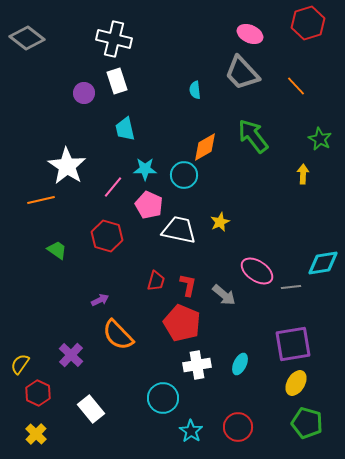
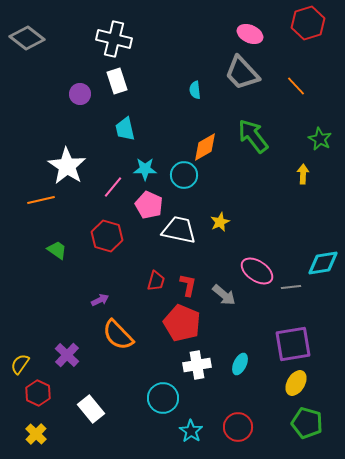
purple circle at (84, 93): moved 4 px left, 1 px down
purple cross at (71, 355): moved 4 px left
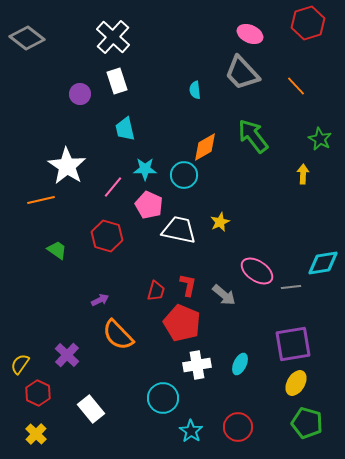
white cross at (114, 39): moved 1 px left, 2 px up; rotated 28 degrees clockwise
red trapezoid at (156, 281): moved 10 px down
